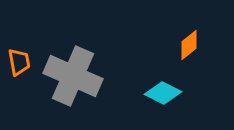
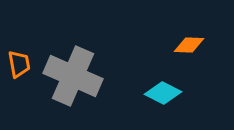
orange diamond: rotated 40 degrees clockwise
orange trapezoid: moved 2 px down
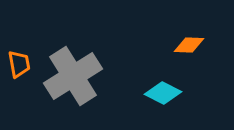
gray cross: rotated 34 degrees clockwise
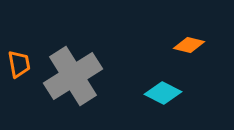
orange diamond: rotated 12 degrees clockwise
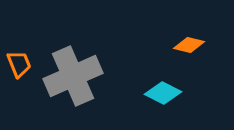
orange trapezoid: rotated 12 degrees counterclockwise
gray cross: rotated 8 degrees clockwise
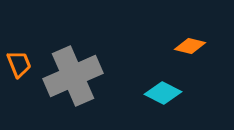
orange diamond: moved 1 px right, 1 px down
